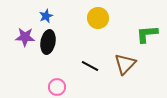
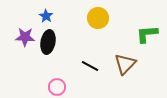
blue star: rotated 16 degrees counterclockwise
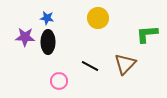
blue star: moved 1 px right, 2 px down; rotated 24 degrees counterclockwise
black ellipse: rotated 10 degrees counterclockwise
pink circle: moved 2 px right, 6 px up
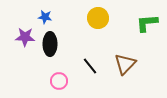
blue star: moved 2 px left, 1 px up
green L-shape: moved 11 px up
black ellipse: moved 2 px right, 2 px down
black line: rotated 24 degrees clockwise
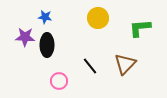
green L-shape: moved 7 px left, 5 px down
black ellipse: moved 3 px left, 1 px down
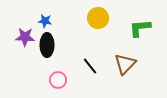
blue star: moved 4 px down
pink circle: moved 1 px left, 1 px up
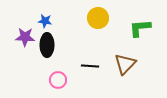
black line: rotated 48 degrees counterclockwise
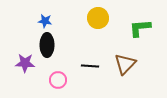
purple star: moved 26 px down
